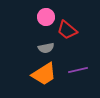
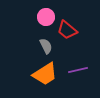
gray semicircle: moved 2 px up; rotated 105 degrees counterclockwise
orange trapezoid: moved 1 px right
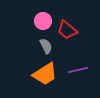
pink circle: moved 3 px left, 4 px down
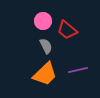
orange trapezoid: rotated 12 degrees counterclockwise
